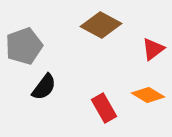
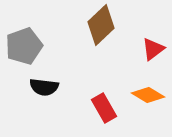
brown diamond: rotated 72 degrees counterclockwise
black semicircle: rotated 60 degrees clockwise
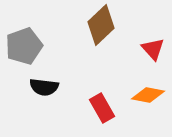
red triangle: rotated 35 degrees counterclockwise
orange diamond: rotated 20 degrees counterclockwise
red rectangle: moved 2 px left
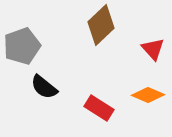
gray pentagon: moved 2 px left
black semicircle: rotated 32 degrees clockwise
orange diamond: rotated 12 degrees clockwise
red rectangle: moved 3 px left; rotated 28 degrees counterclockwise
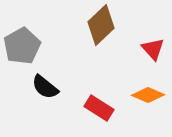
gray pentagon: rotated 9 degrees counterclockwise
black semicircle: moved 1 px right
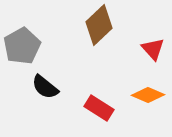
brown diamond: moved 2 px left
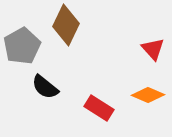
brown diamond: moved 33 px left; rotated 21 degrees counterclockwise
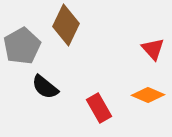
red rectangle: rotated 28 degrees clockwise
